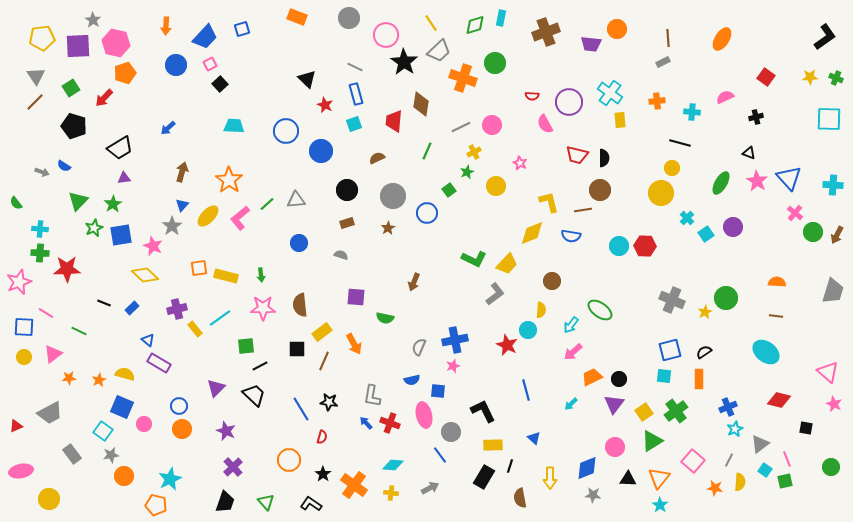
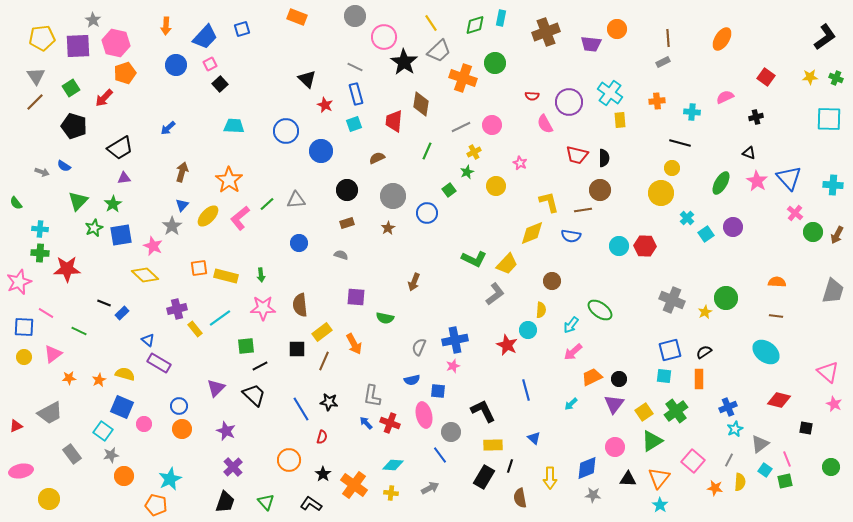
gray circle at (349, 18): moved 6 px right, 2 px up
pink circle at (386, 35): moved 2 px left, 2 px down
blue rectangle at (132, 308): moved 10 px left, 5 px down
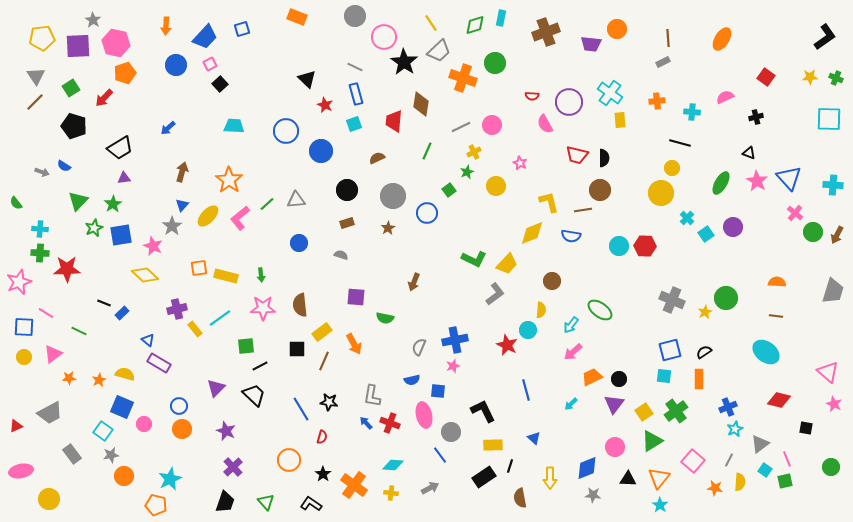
black rectangle at (484, 477): rotated 25 degrees clockwise
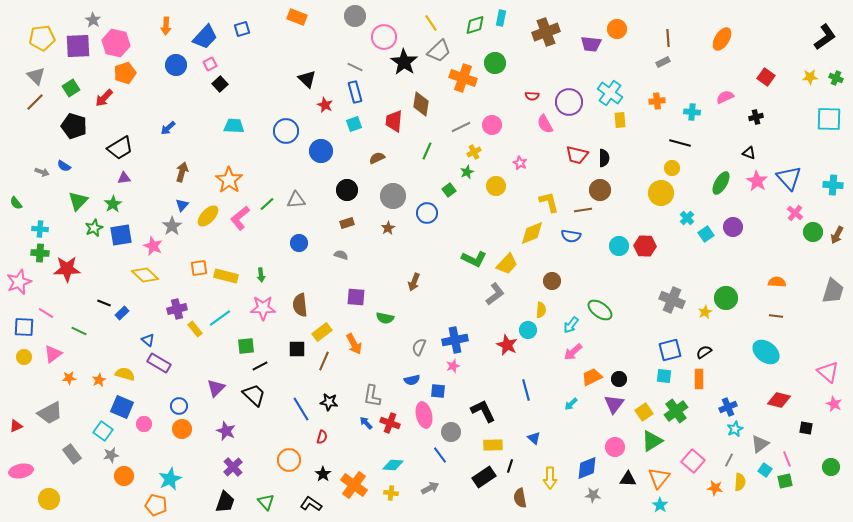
gray triangle at (36, 76): rotated 12 degrees counterclockwise
blue rectangle at (356, 94): moved 1 px left, 2 px up
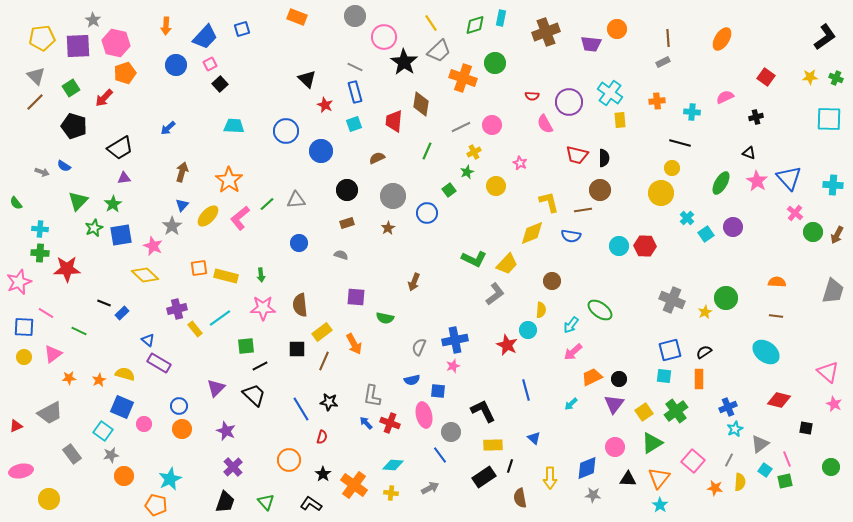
green triangle at (652, 441): moved 2 px down
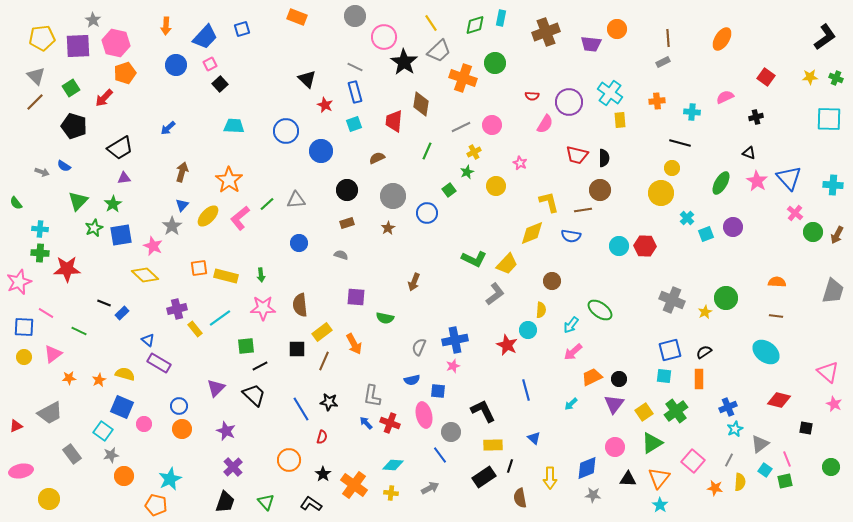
pink semicircle at (545, 124): rotated 120 degrees counterclockwise
cyan square at (706, 234): rotated 14 degrees clockwise
